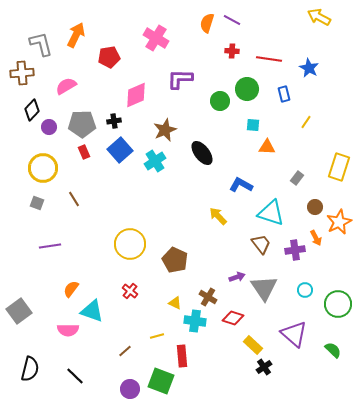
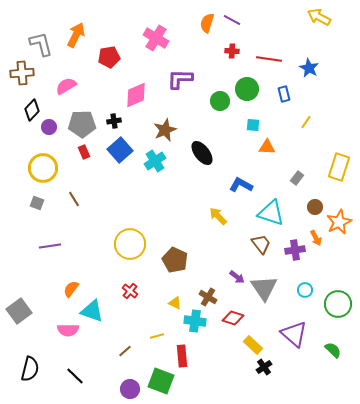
purple arrow at (237, 277): rotated 56 degrees clockwise
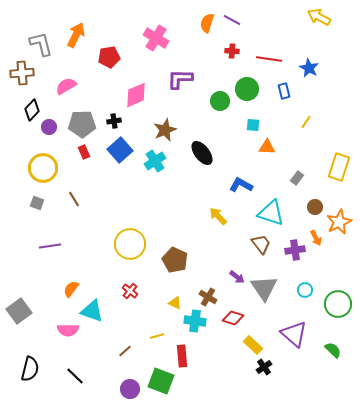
blue rectangle at (284, 94): moved 3 px up
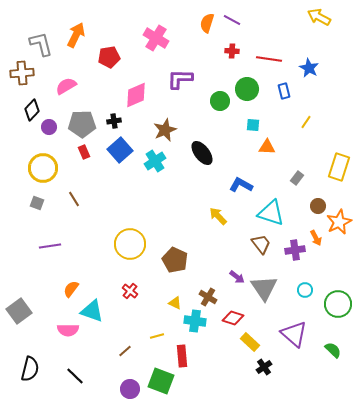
brown circle at (315, 207): moved 3 px right, 1 px up
yellow rectangle at (253, 345): moved 3 px left, 3 px up
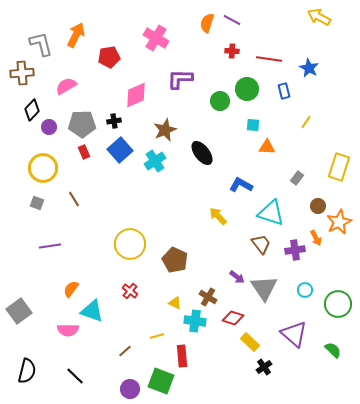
black semicircle at (30, 369): moved 3 px left, 2 px down
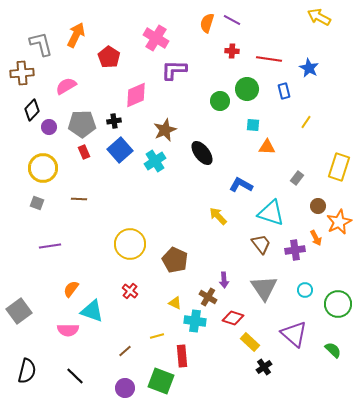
red pentagon at (109, 57): rotated 30 degrees counterclockwise
purple L-shape at (180, 79): moved 6 px left, 9 px up
brown line at (74, 199): moved 5 px right; rotated 56 degrees counterclockwise
purple arrow at (237, 277): moved 13 px left, 3 px down; rotated 49 degrees clockwise
purple circle at (130, 389): moved 5 px left, 1 px up
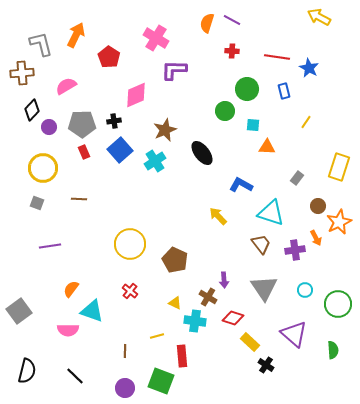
red line at (269, 59): moved 8 px right, 2 px up
green circle at (220, 101): moved 5 px right, 10 px down
green semicircle at (333, 350): rotated 42 degrees clockwise
brown line at (125, 351): rotated 48 degrees counterclockwise
black cross at (264, 367): moved 2 px right, 2 px up; rotated 21 degrees counterclockwise
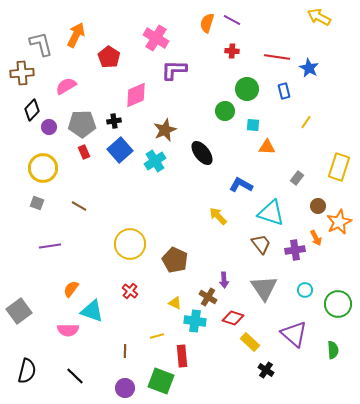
brown line at (79, 199): moved 7 px down; rotated 28 degrees clockwise
black cross at (266, 365): moved 5 px down
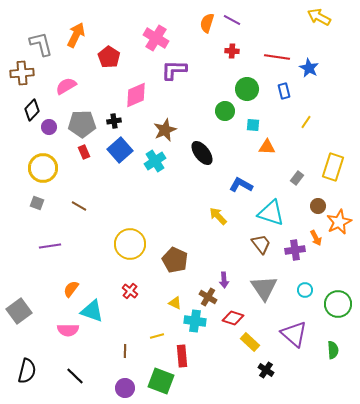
yellow rectangle at (339, 167): moved 6 px left
